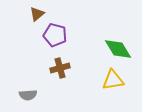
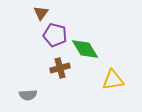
brown triangle: moved 4 px right, 1 px up; rotated 14 degrees counterclockwise
green diamond: moved 33 px left
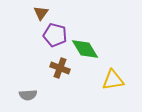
brown cross: rotated 36 degrees clockwise
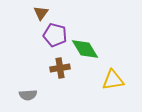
brown cross: rotated 30 degrees counterclockwise
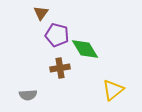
purple pentagon: moved 2 px right
yellow triangle: moved 10 px down; rotated 30 degrees counterclockwise
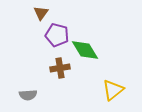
green diamond: moved 1 px down
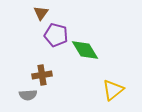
purple pentagon: moved 1 px left
brown cross: moved 18 px left, 7 px down
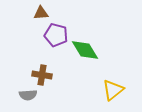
brown triangle: rotated 49 degrees clockwise
brown cross: rotated 18 degrees clockwise
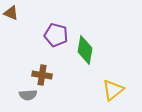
brown triangle: moved 30 px left; rotated 28 degrees clockwise
green diamond: rotated 40 degrees clockwise
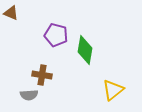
gray semicircle: moved 1 px right
